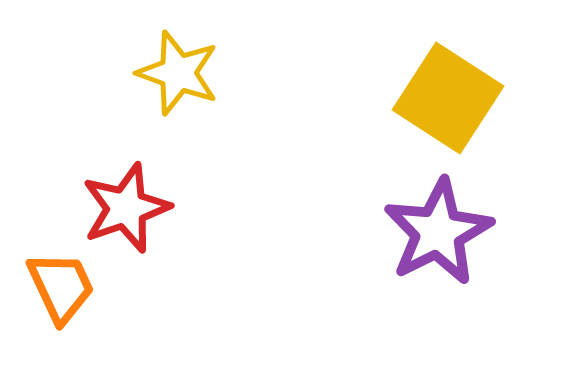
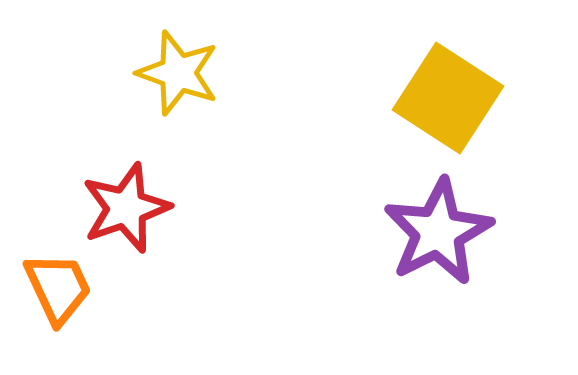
orange trapezoid: moved 3 px left, 1 px down
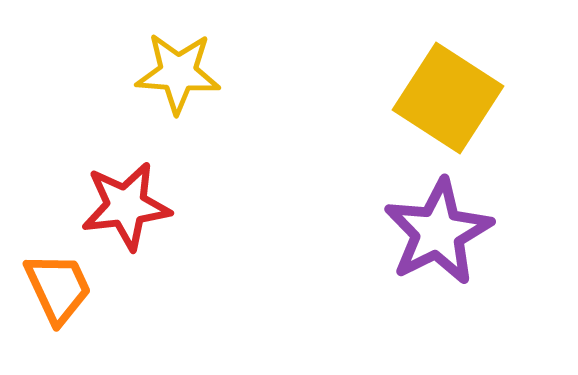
yellow star: rotated 16 degrees counterclockwise
red star: moved 2 px up; rotated 12 degrees clockwise
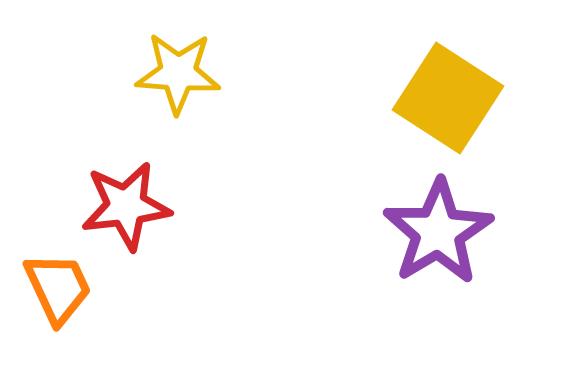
purple star: rotated 4 degrees counterclockwise
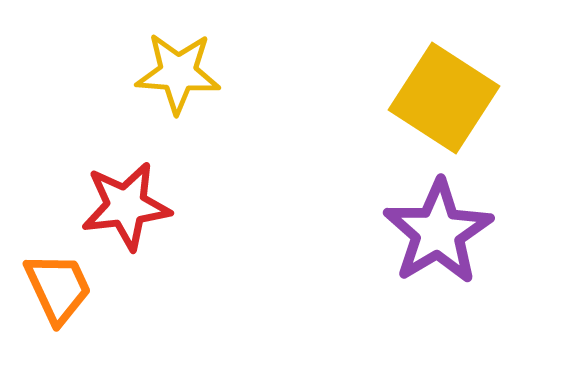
yellow square: moved 4 px left
